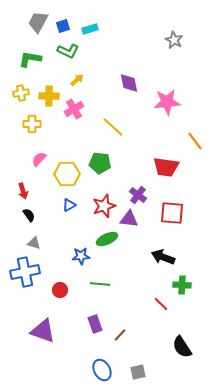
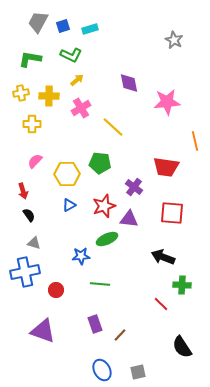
green L-shape at (68, 51): moved 3 px right, 4 px down
pink cross at (74, 109): moved 7 px right, 1 px up
orange line at (195, 141): rotated 24 degrees clockwise
pink semicircle at (39, 159): moved 4 px left, 2 px down
purple cross at (138, 195): moved 4 px left, 8 px up
red circle at (60, 290): moved 4 px left
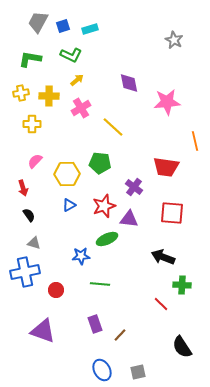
red arrow at (23, 191): moved 3 px up
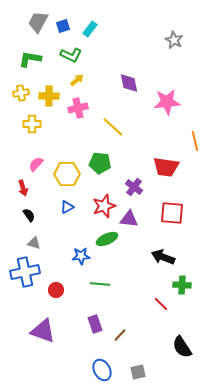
cyan rectangle at (90, 29): rotated 35 degrees counterclockwise
pink cross at (81, 108): moved 3 px left; rotated 18 degrees clockwise
pink semicircle at (35, 161): moved 1 px right, 3 px down
blue triangle at (69, 205): moved 2 px left, 2 px down
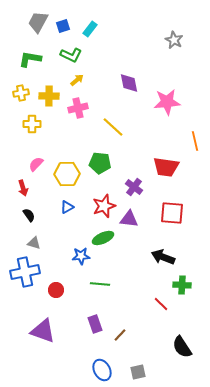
green ellipse at (107, 239): moved 4 px left, 1 px up
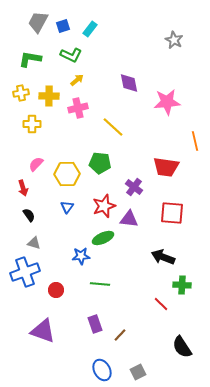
blue triangle at (67, 207): rotated 24 degrees counterclockwise
blue cross at (25, 272): rotated 8 degrees counterclockwise
gray square at (138, 372): rotated 14 degrees counterclockwise
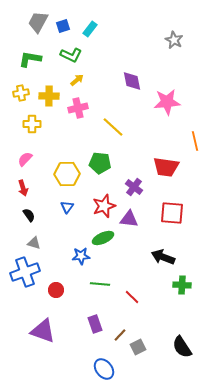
purple diamond at (129, 83): moved 3 px right, 2 px up
pink semicircle at (36, 164): moved 11 px left, 5 px up
red line at (161, 304): moved 29 px left, 7 px up
blue ellipse at (102, 370): moved 2 px right, 1 px up; rotated 10 degrees counterclockwise
gray square at (138, 372): moved 25 px up
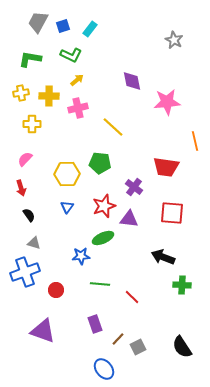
red arrow at (23, 188): moved 2 px left
brown line at (120, 335): moved 2 px left, 4 px down
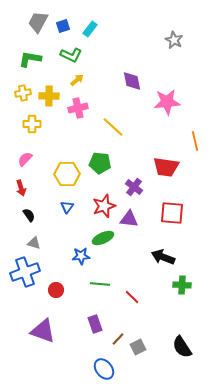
yellow cross at (21, 93): moved 2 px right
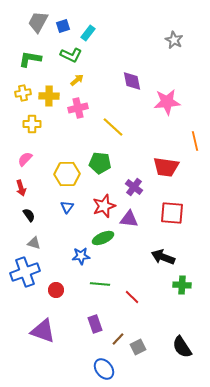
cyan rectangle at (90, 29): moved 2 px left, 4 px down
